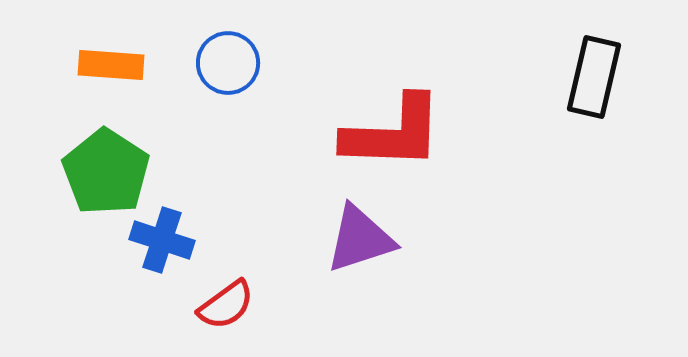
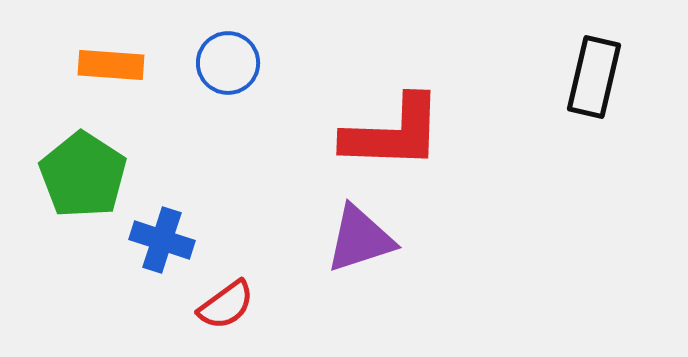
green pentagon: moved 23 px left, 3 px down
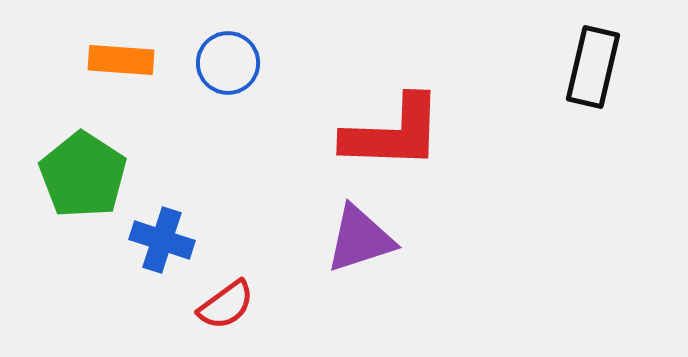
orange rectangle: moved 10 px right, 5 px up
black rectangle: moved 1 px left, 10 px up
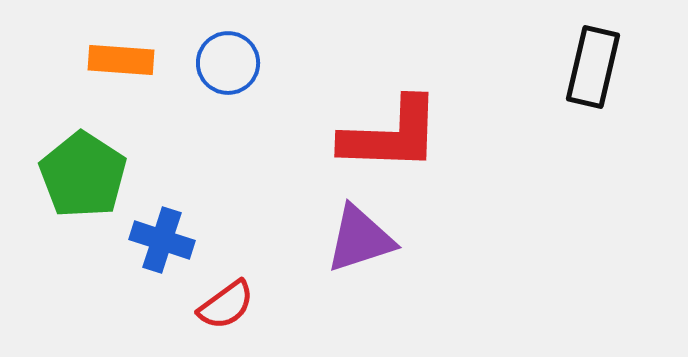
red L-shape: moved 2 px left, 2 px down
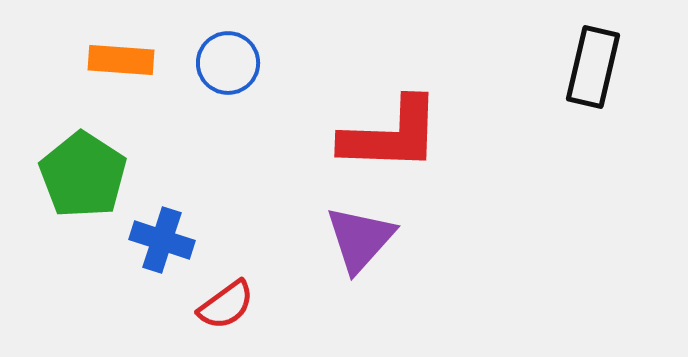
purple triangle: rotated 30 degrees counterclockwise
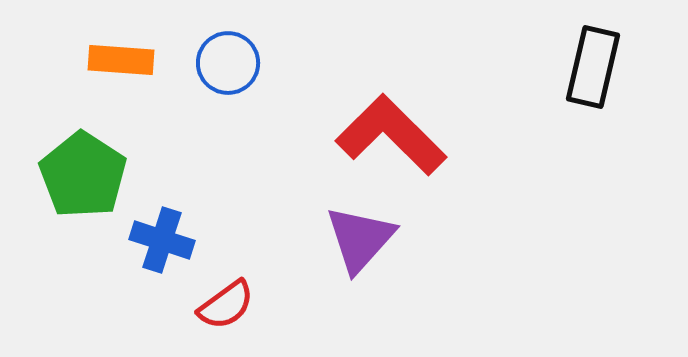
red L-shape: rotated 137 degrees counterclockwise
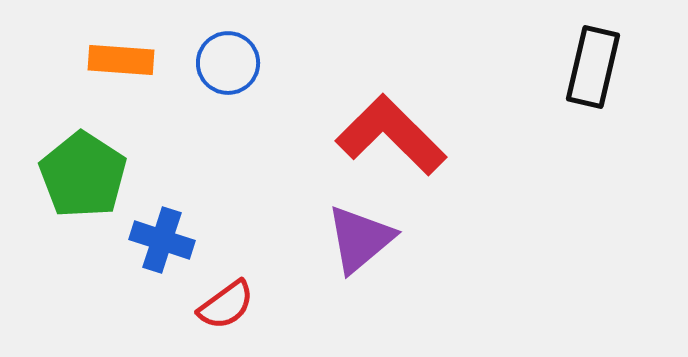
purple triangle: rotated 8 degrees clockwise
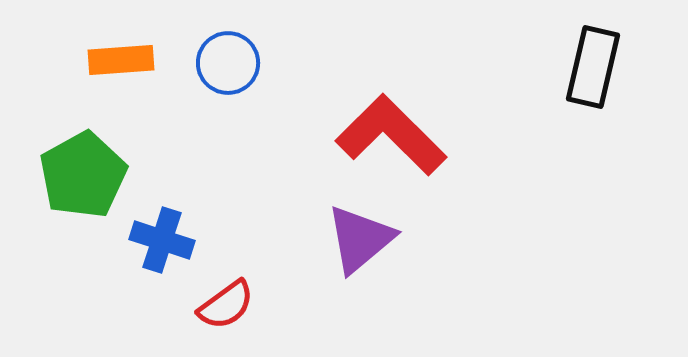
orange rectangle: rotated 8 degrees counterclockwise
green pentagon: rotated 10 degrees clockwise
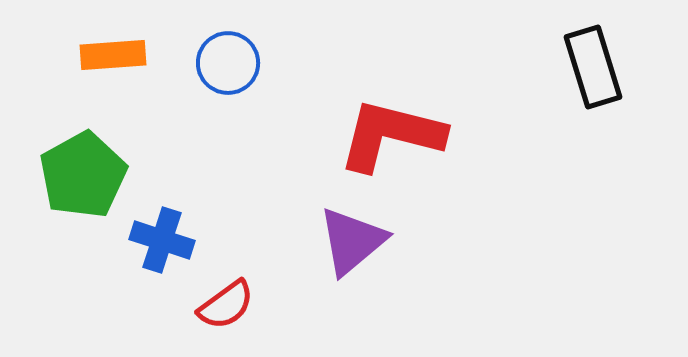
orange rectangle: moved 8 px left, 5 px up
black rectangle: rotated 30 degrees counterclockwise
red L-shape: rotated 31 degrees counterclockwise
purple triangle: moved 8 px left, 2 px down
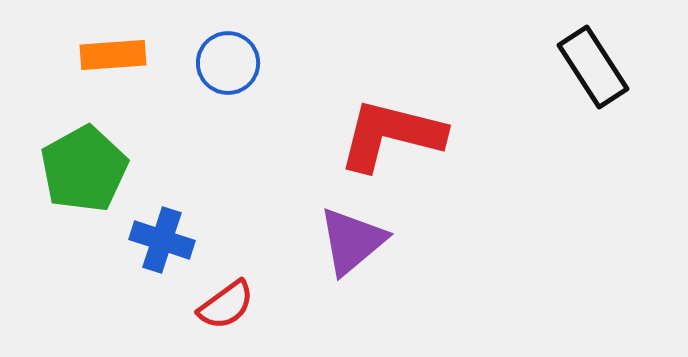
black rectangle: rotated 16 degrees counterclockwise
green pentagon: moved 1 px right, 6 px up
